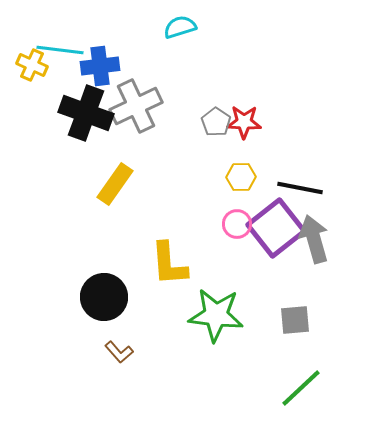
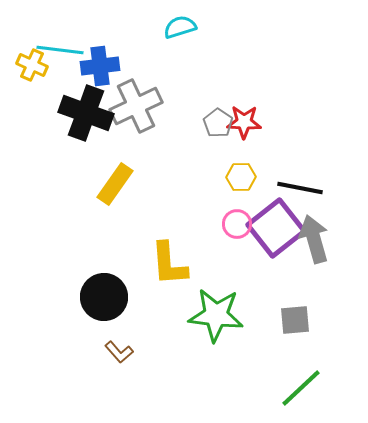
gray pentagon: moved 2 px right, 1 px down
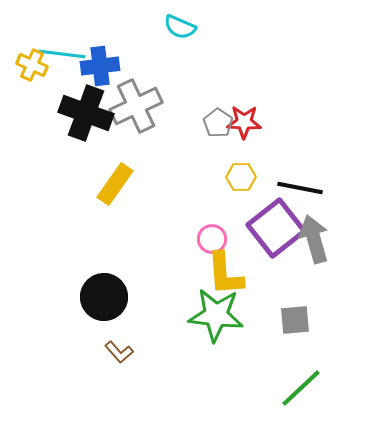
cyan semicircle: rotated 140 degrees counterclockwise
cyan line: moved 2 px right, 4 px down
pink circle: moved 25 px left, 15 px down
yellow L-shape: moved 56 px right, 10 px down
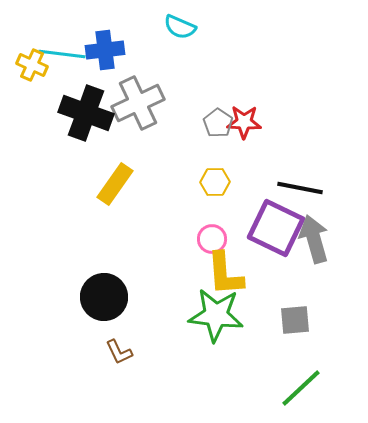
blue cross: moved 5 px right, 16 px up
gray cross: moved 2 px right, 3 px up
yellow hexagon: moved 26 px left, 5 px down
purple square: rotated 26 degrees counterclockwise
brown L-shape: rotated 16 degrees clockwise
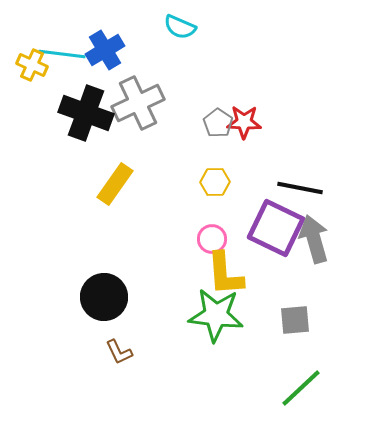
blue cross: rotated 24 degrees counterclockwise
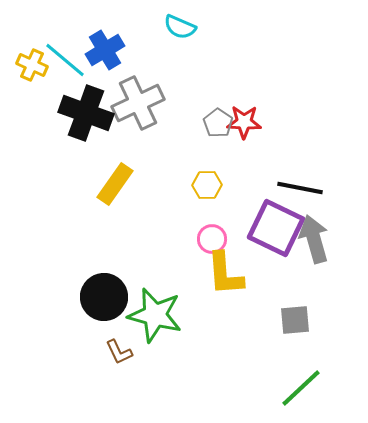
cyan line: moved 3 px right, 6 px down; rotated 33 degrees clockwise
yellow hexagon: moved 8 px left, 3 px down
green star: moved 61 px left; rotated 8 degrees clockwise
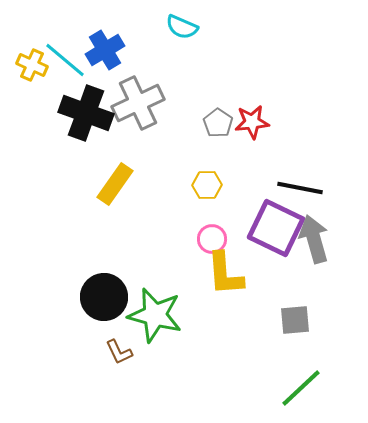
cyan semicircle: moved 2 px right
red star: moved 8 px right; rotated 8 degrees counterclockwise
